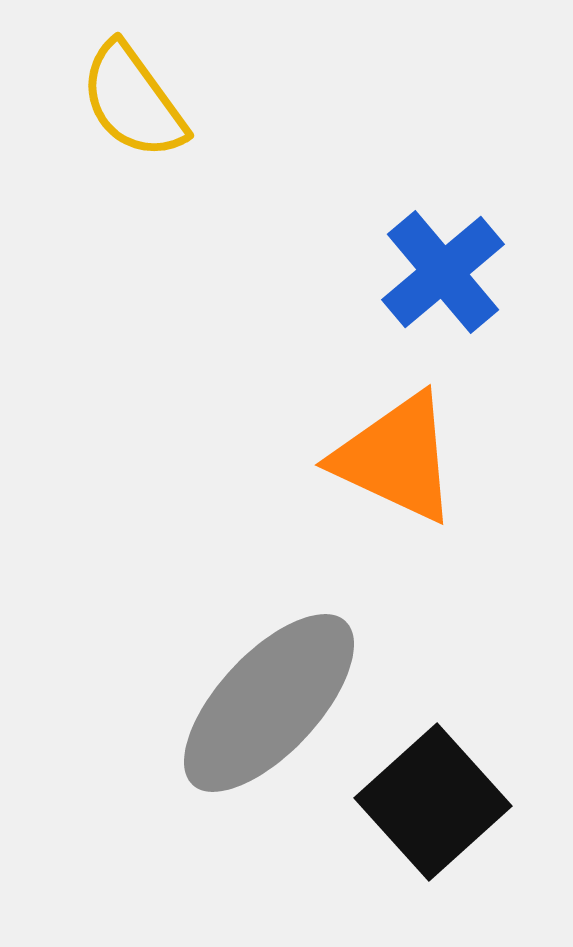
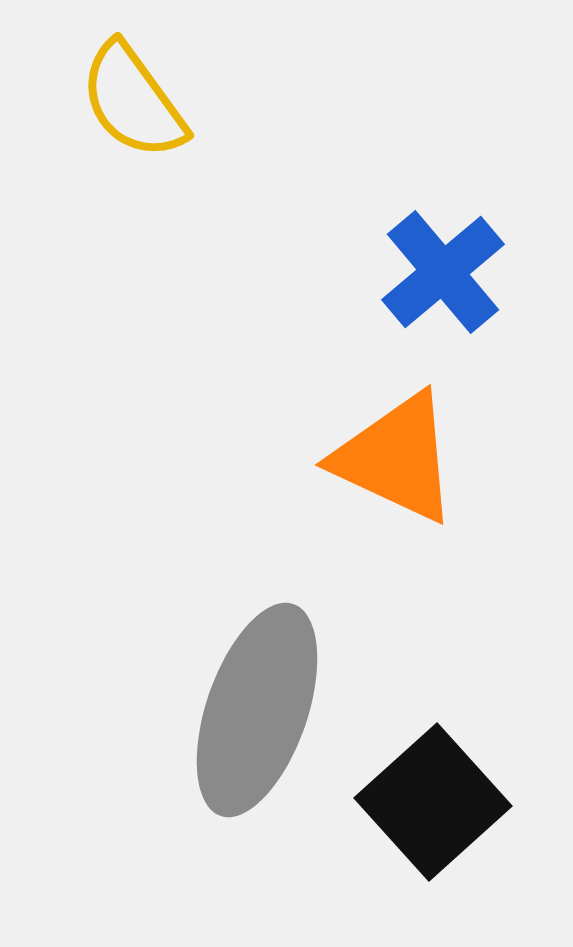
gray ellipse: moved 12 px left, 7 px down; rotated 24 degrees counterclockwise
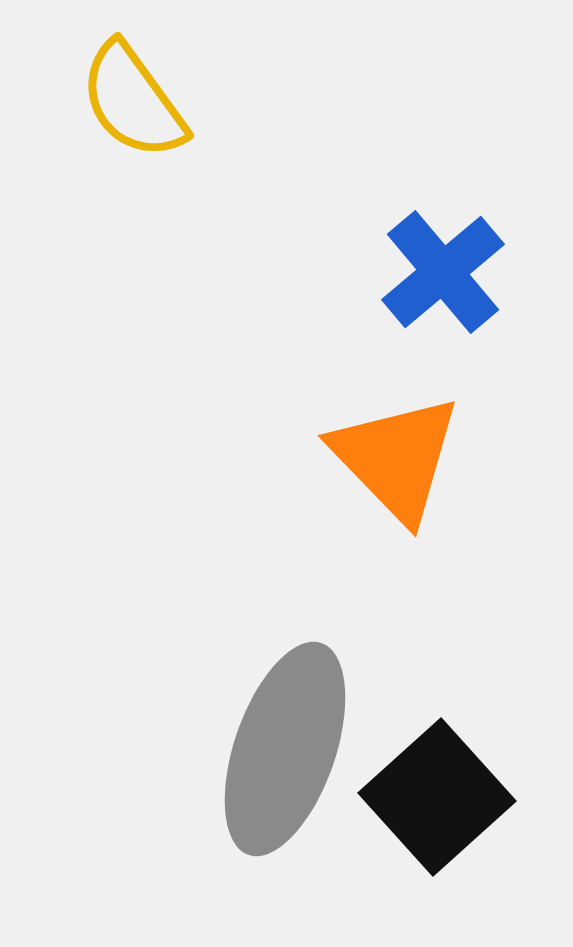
orange triangle: rotated 21 degrees clockwise
gray ellipse: moved 28 px right, 39 px down
black square: moved 4 px right, 5 px up
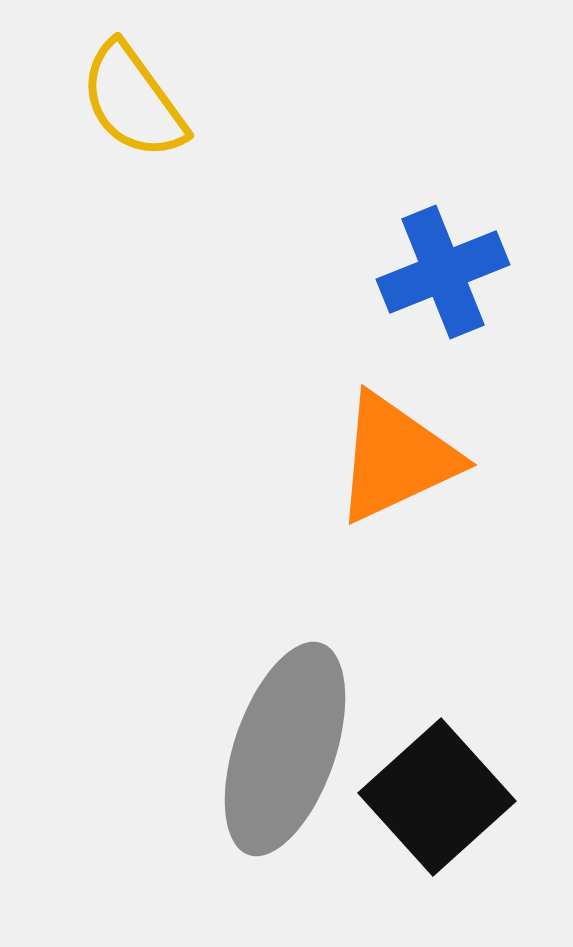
blue cross: rotated 18 degrees clockwise
orange triangle: rotated 49 degrees clockwise
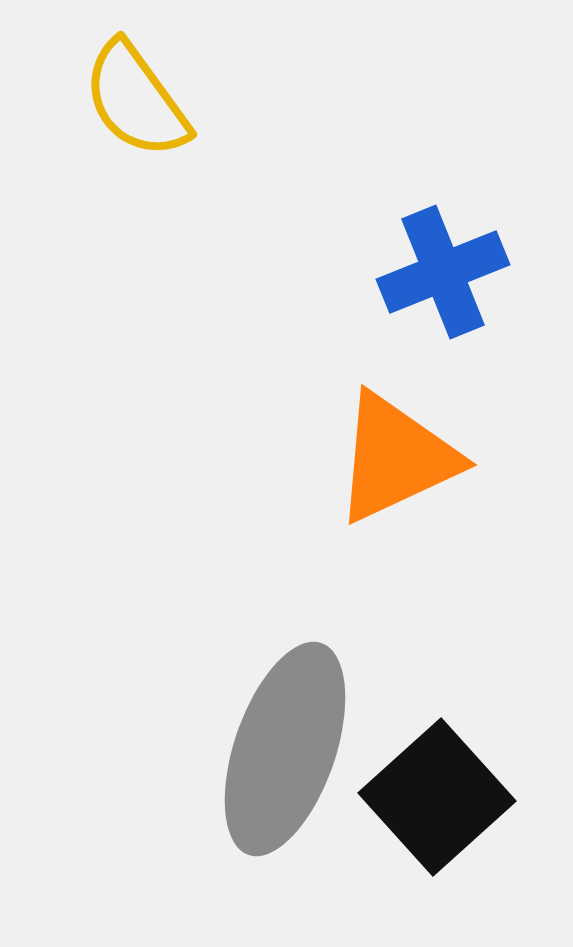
yellow semicircle: moved 3 px right, 1 px up
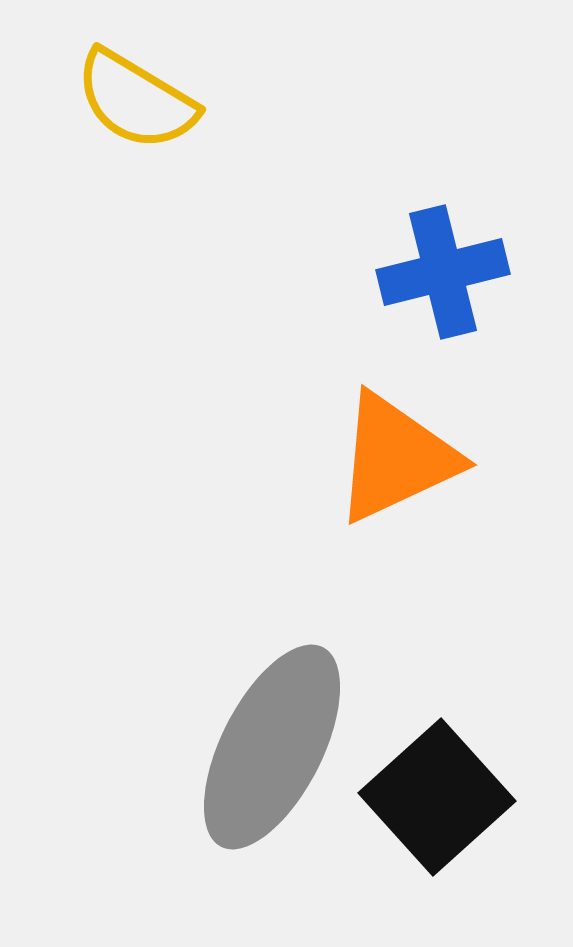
yellow semicircle: rotated 23 degrees counterclockwise
blue cross: rotated 8 degrees clockwise
gray ellipse: moved 13 px left, 2 px up; rotated 8 degrees clockwise
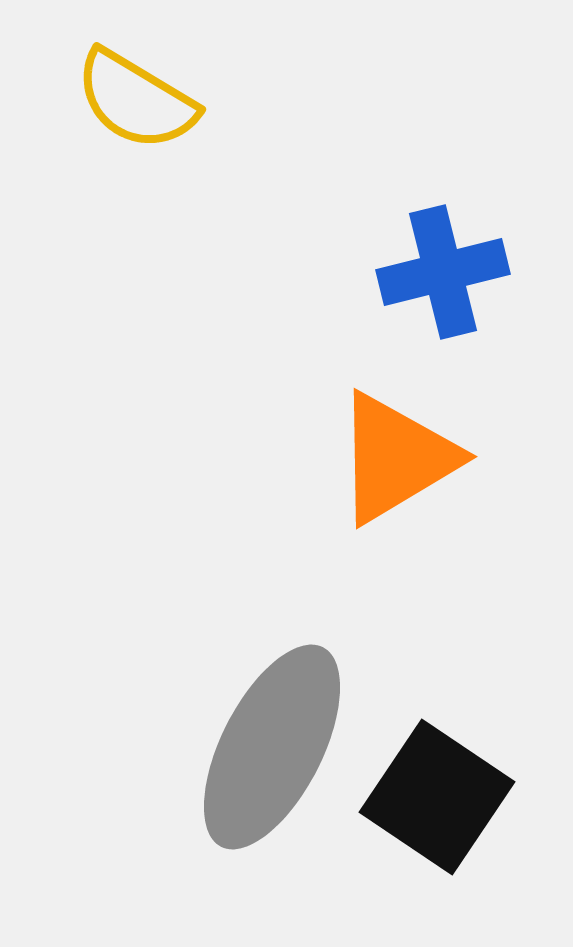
orange triangle: rotated 6 degrees counterclockwise
black square: rotated 14 degrees counterclockwise
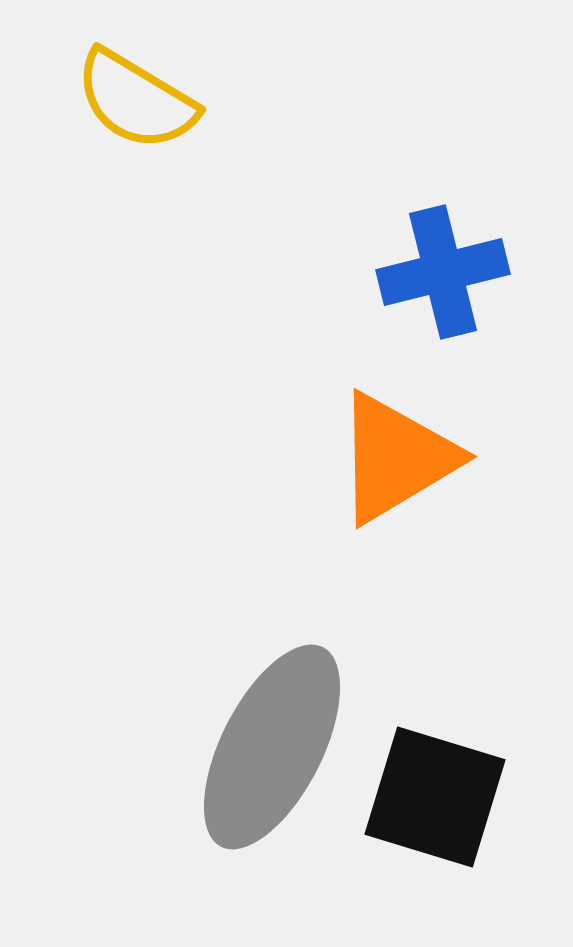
black square: moved 2 px left; rotated 17 degrees counterclockwise
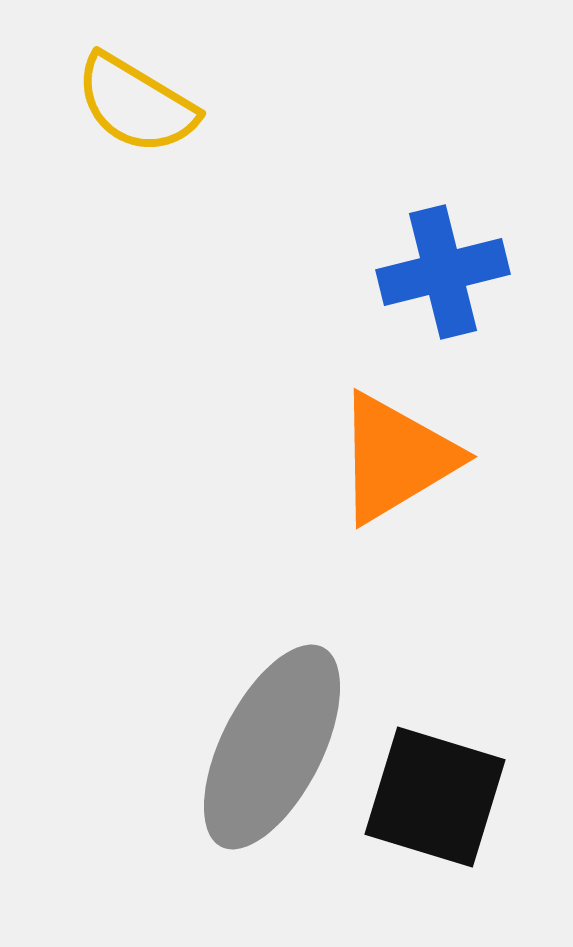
yellow semicircle: moved 4 px down
